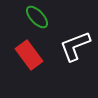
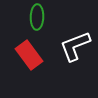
green ellipse: rotated 45 degrees clockwise
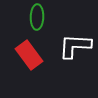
white L-shape: rotated 24 degrees clockwise
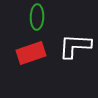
red rectangle: moved 2 px right, 2 px up; rotated 72 degrees counterclockwise
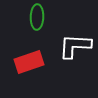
red rectangle: moved 2 px left, 9 px down
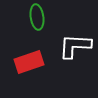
green ellipse: rotated 10 degrees counterclockwise
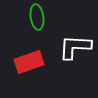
white L-shape: moved 1 px down
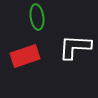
red rectangle: moved 4 px left, 6 px up
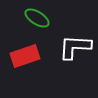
green ellipse: moved 1 px down; rotated 50 degrees counterclockwise
